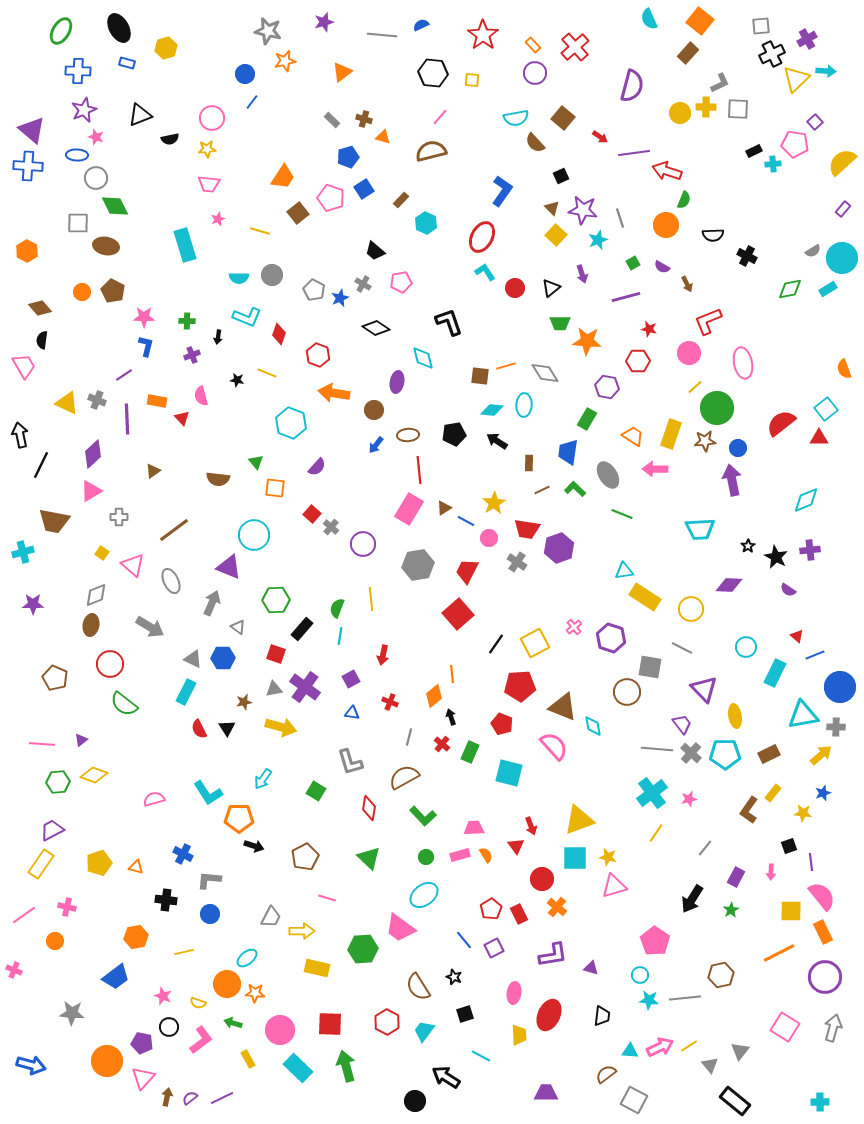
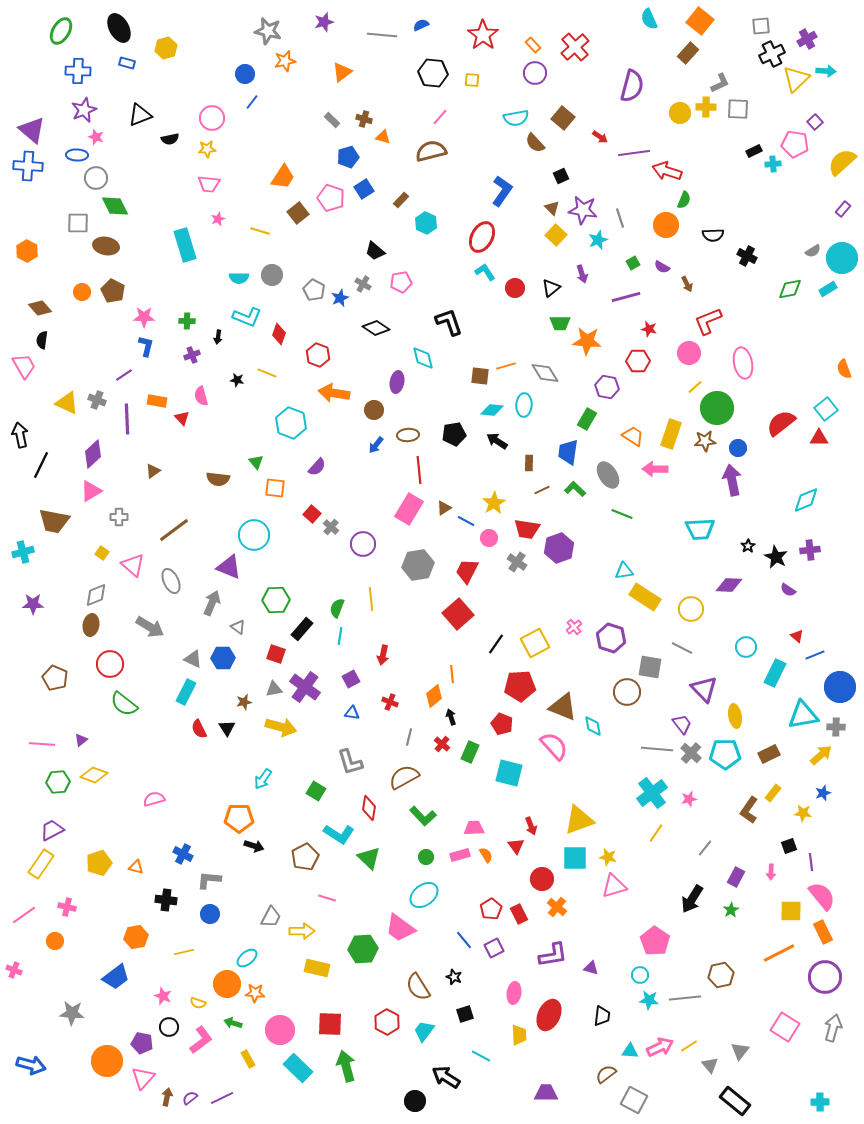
cyan L-shape at (208, 793): moved 131 px right, 41 px down; rotated 24 degrees counterclockwise
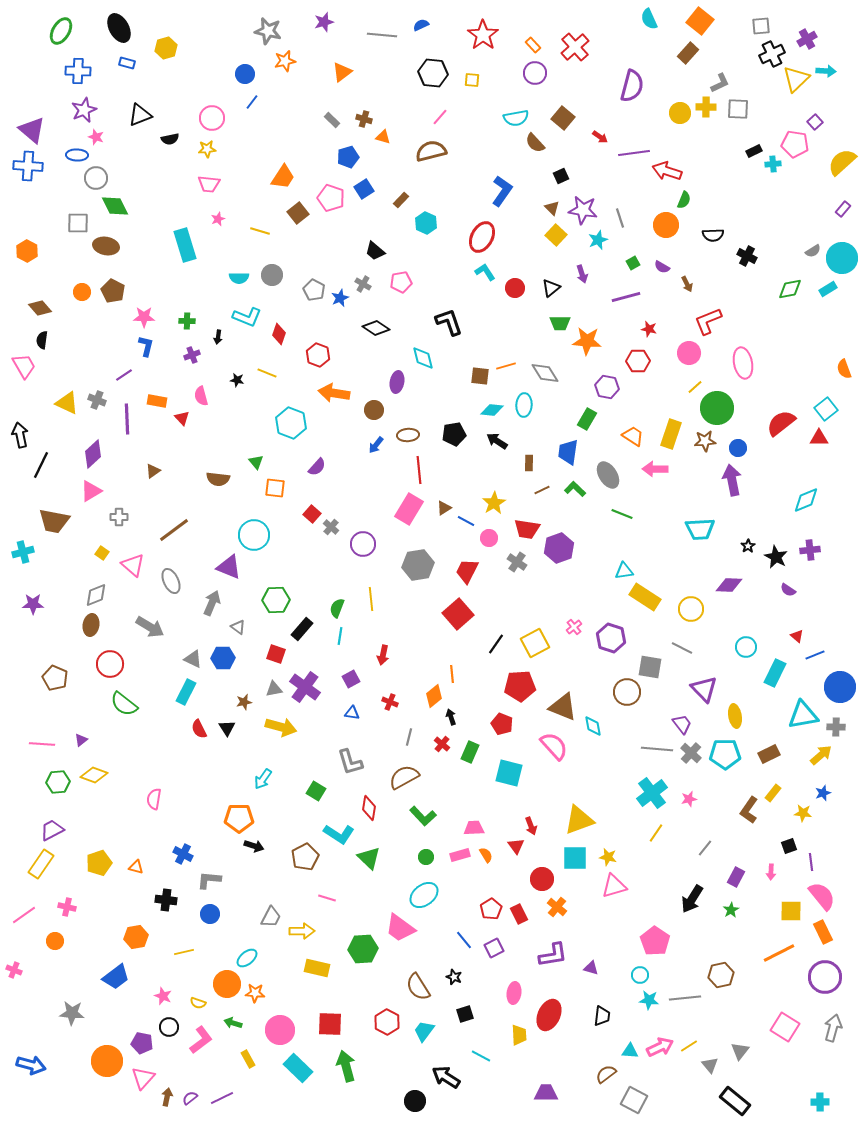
pink semicircle at (154, 799): rotated 65 degrees counterclockwise
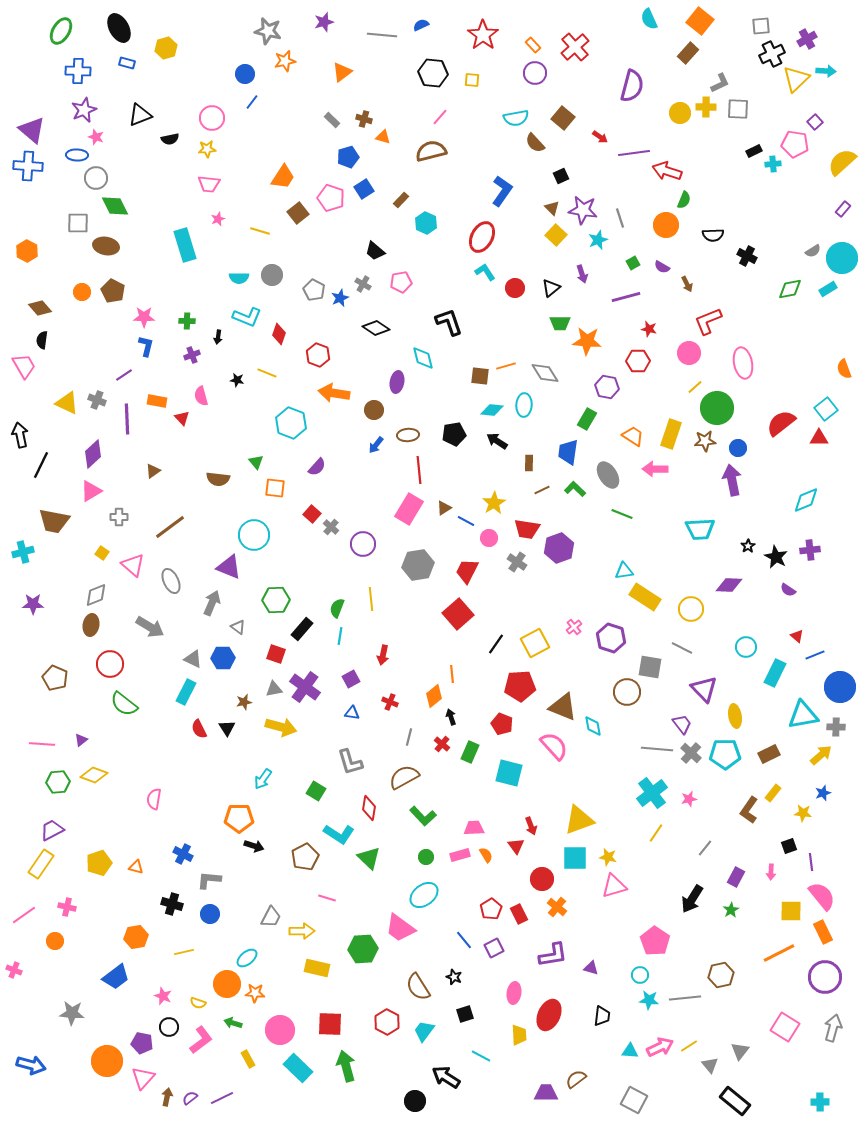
brown line at (174, 530): moved 4 px left, 3 px up
black cross at (166, 900): moved 6 px right, 4 px down; rotated 10 degrees clockwise
brown semicircle at (606, 1074): moved 30 px left, 5 px down
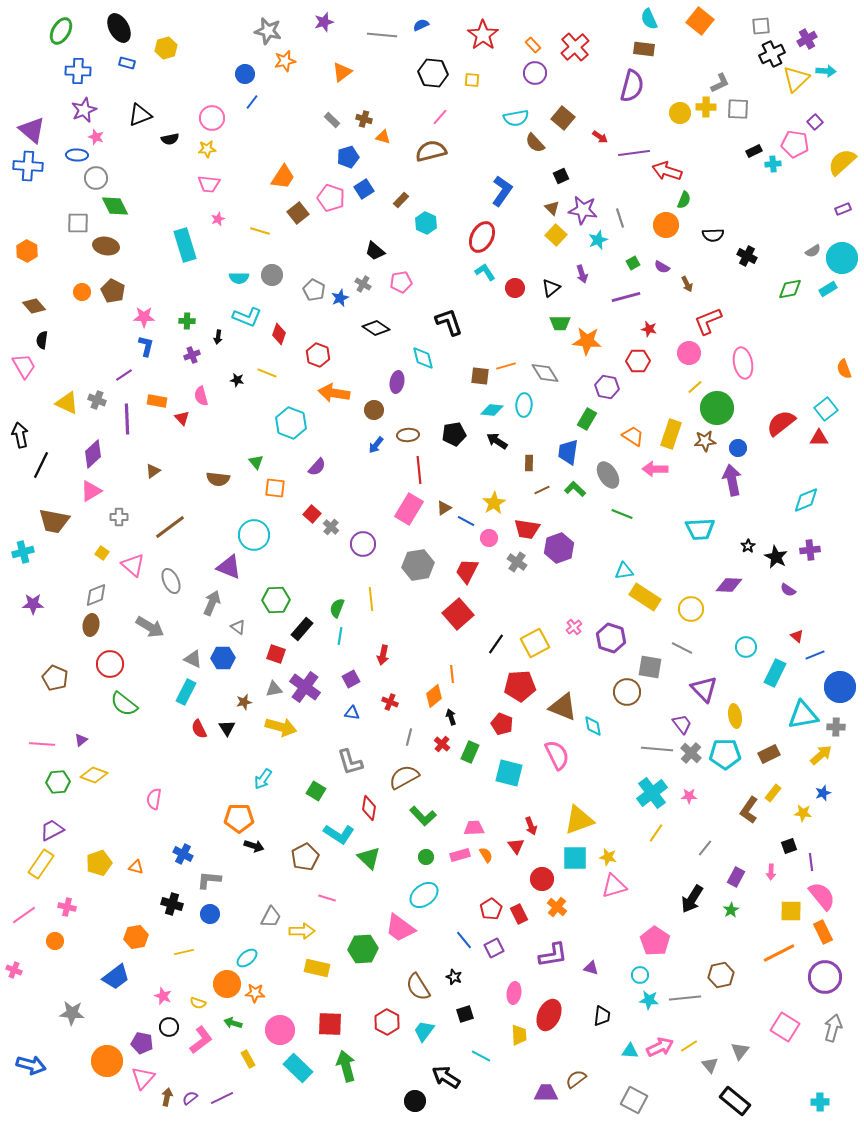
brown rectangle at (688, 53): moved 44 px left, 4 px up; rotated 55 degrees clockwise
purple rectangle at (843, 209): rotated 28 degrees clockwise
brown diamond at (40, 308): moved 6 px left, 2 px up
pink semicircle at (554, 746): moved 3 px right, 9 px down; rotated 16 degrees clockwise
pink star at (689, 799): moved 3 px up; rotated 14 degrees clockwise
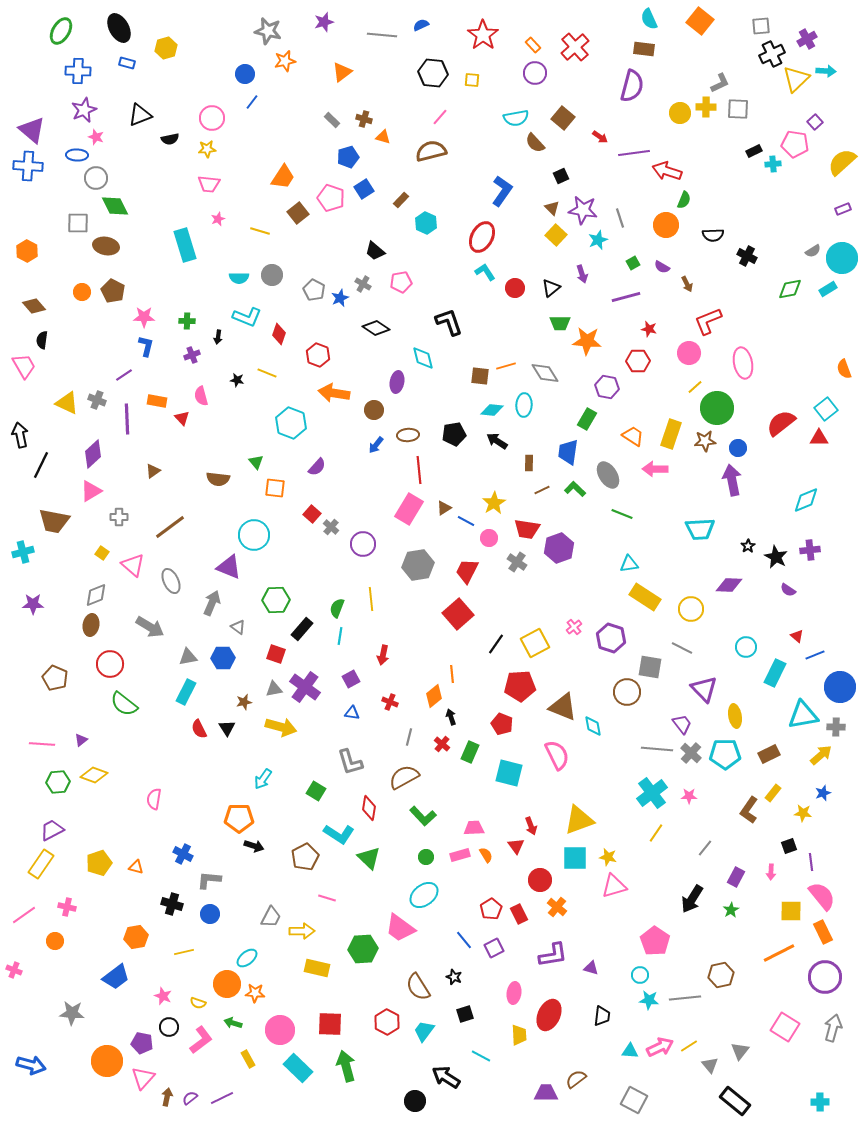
cyan triangle at (624, 571): moved 5 px right, 7 px up
gray triangle at (193, 659): moved 5 px left, 2 px up; rotated 36 degrees counterclockwise
red circle at (542, 879): moved 2 px left, 1 px down
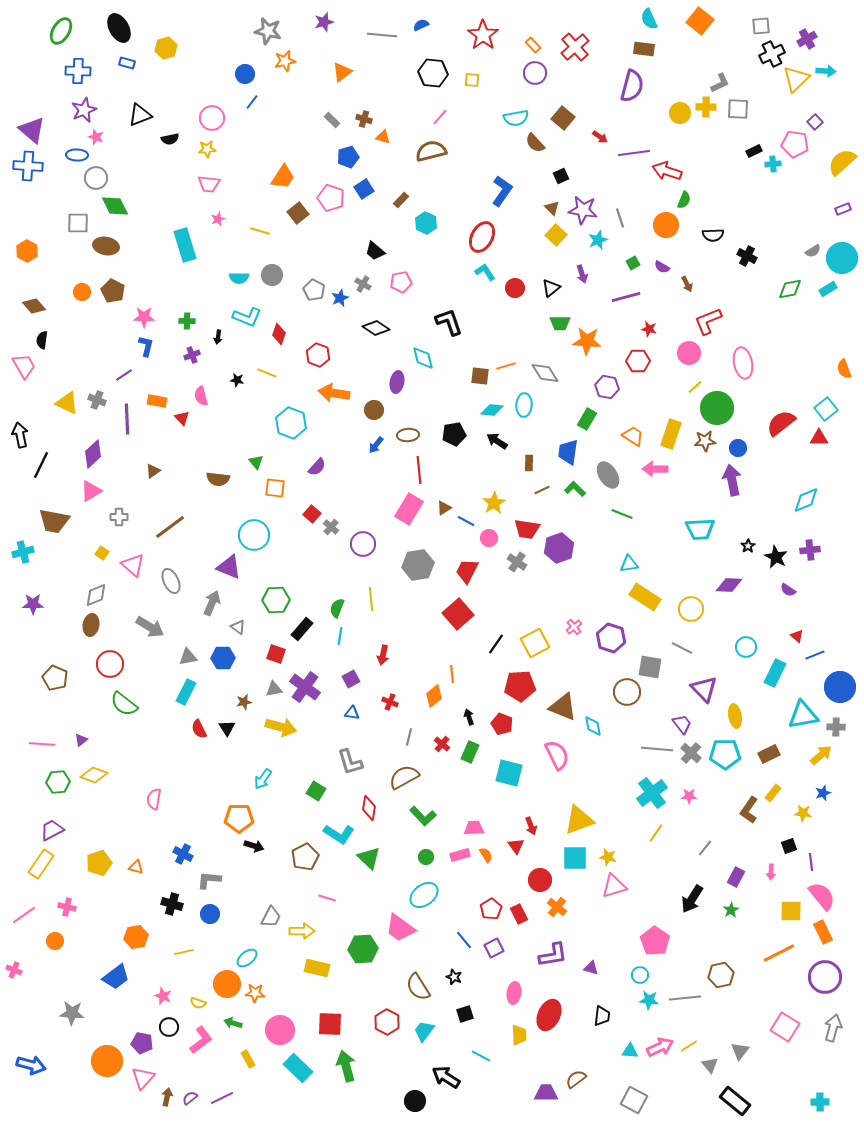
black arrow at (451, 717): moved 18 px right
